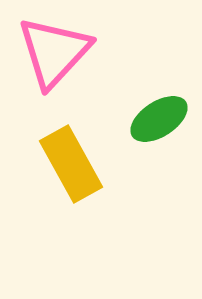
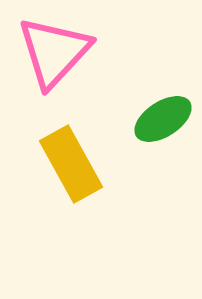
green ellipse: moved 4 px right
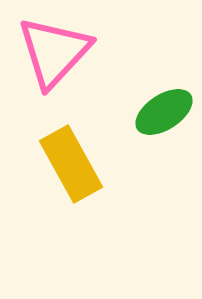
green ellipse: moved 1 px right, 7 px up
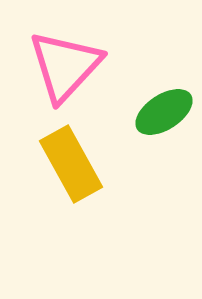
pink triangle: moved 11 px right, 14 px down
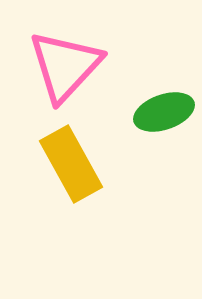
green ellipse: rotated 14 degrees clockwise
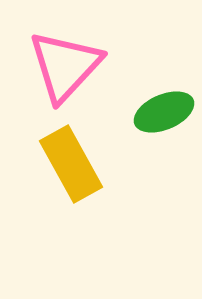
green ellipse: rotated 4 degrees counterclockwise
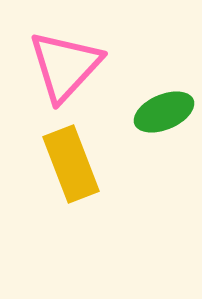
yellow rectangle: rotated 8 degrees clockwise
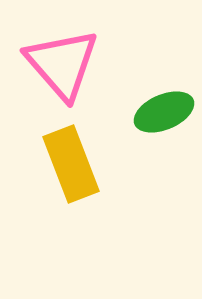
pink triangle: moved 3 px left, 2 px up; rotated 24 degrees counterclockwise
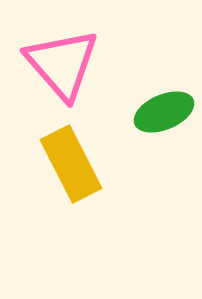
yellow rectangle: rotated 6 degrees counterclockwise
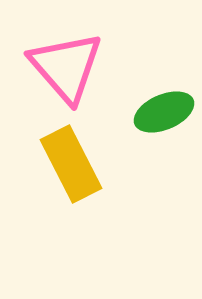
pink triangle: moved 4 px right, 3 px down
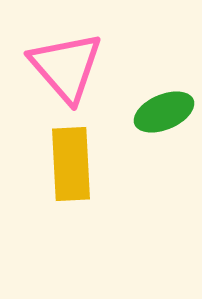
yellow rectangle: rotated 24 degrees clockwise
